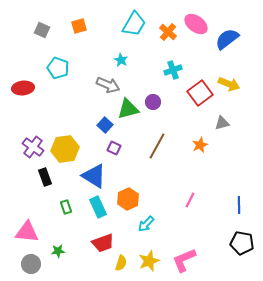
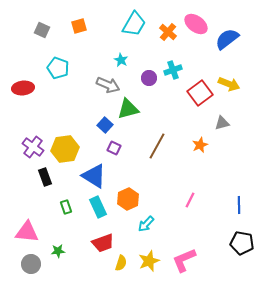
purple circle: moved 4 px left, 24 px up
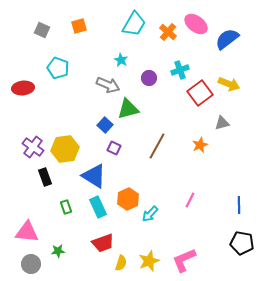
cyan cross: moved 7 px right
cyan arrow: moved 4 px right, 10 px up
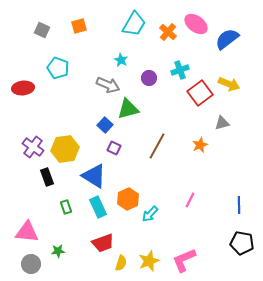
black rectangle: moved 2 px right
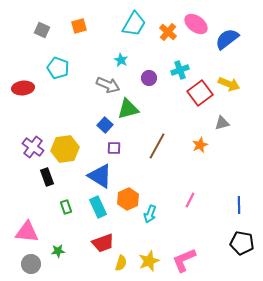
purple square: rotated 24 degrees counterclockwise
blue triangle: moved 6 px right
cyan arrow: rotated 24 degrees counterclockwise
